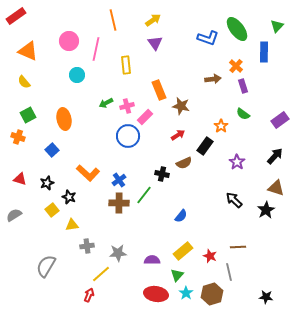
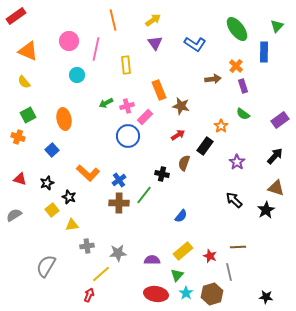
blue L-shape at (208, 38): moved 13 px left, 6 px down; rotated 15 degrees clockwise
brown semicircle at (184, 163): rotated 133 degrees clockwise
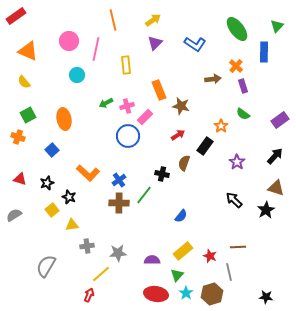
purple triangle at (155, 43): rotated 21 degrees clockwise
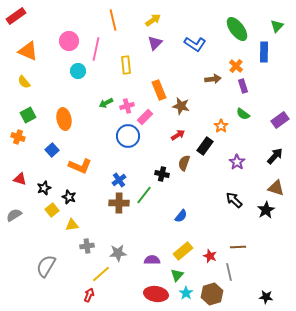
cyan circle at (77, 75): moved 1 px right, 4 px up
orange L-shape at (88, 173): moved 8 px left, 7 px up; rotated 20 degrees counterclockwise
black star at (47, 183): moved 3 px left, 5 px down
